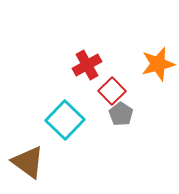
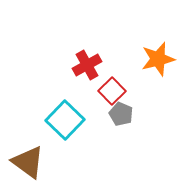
orange star: moved 5 px up
gray pentagon: rotated 10 degrees counterclockwise
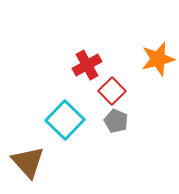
gray pentagon: moved 5 px left, 7 px down
brown triangle: rotated 12 degrees clockwise
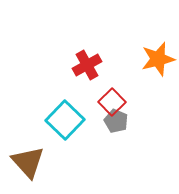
red square: moved 11 px down
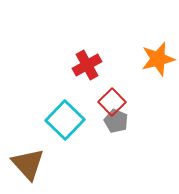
brown triangle: moved 2 px down
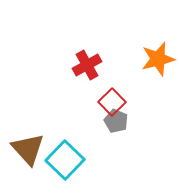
cyan square: moved 40 px down
brown triangle: moved 15 px up
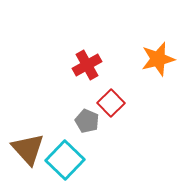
red square: moved 1 px left, 1 px down
gray pentagon: moved 29 px left
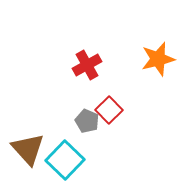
red square: moved 2 px left, 7 px down
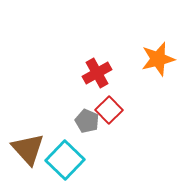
red cross: moved 10 px right, 8 px down
